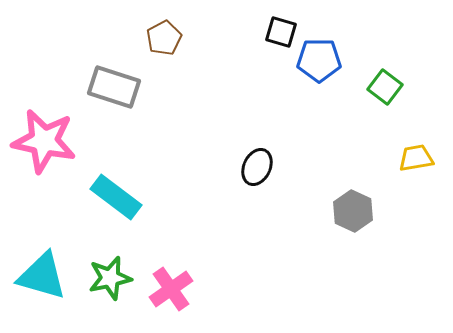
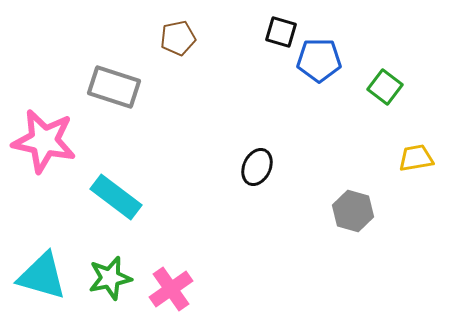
brown pentagon: moved 14 px right; rotated 16 degrees clockwise
gray hexagon: rotated 9 degrees counterclockwise
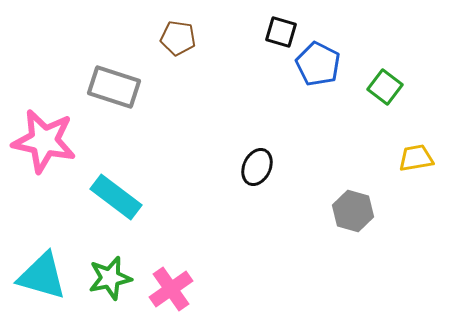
brown pentagon: rotated 20 degrees clockwise
blue pentagon: moved 1 px left, 4 px down; rotated 27 degrees clockwise
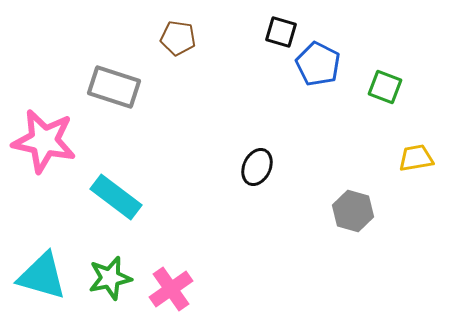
green square: rotated 16 degrees counterclockwise
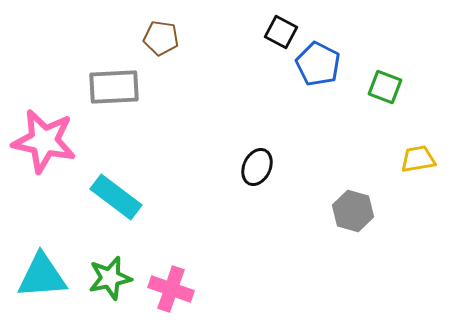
black square: rotated 12 degrees clockwise
brown pentagon: moved 17 px left
gray rectangle: rotated 21 degrees counterclockwise
yellow trapezoid: moved 2 px right, 1 px down
cyan triangle: rotated 20 degrees counterclockwise
pink cross: rotated 36 degrees counterclockwise
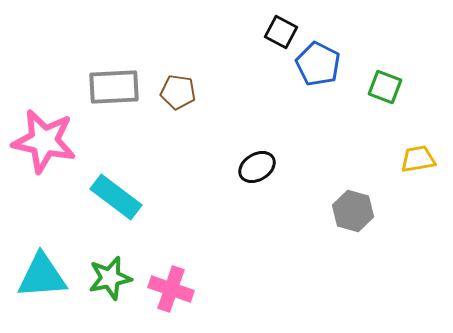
brown pentagon: moved 17 px right, 54 px down
black ellipse: rotated 33 degrees clockwise
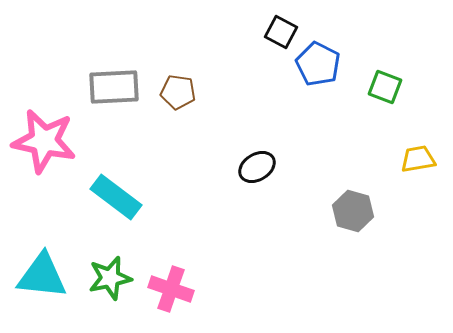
cyan triangle: rotated 10 degrees clockwise
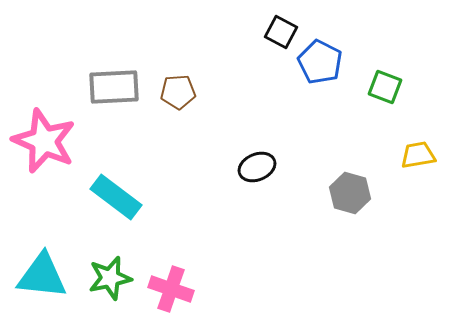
blue pentagon: moved 2 px right, 2 px up
brown pentagon: rotated 12 degrees counterclockwise
pink star: rotated 12 degrees clockwise
yellow trapezoid: moved 4 px up
black ellipse: rotated 9 degrees clockwise
gray hexagon: moved 3 px left, 18 px up
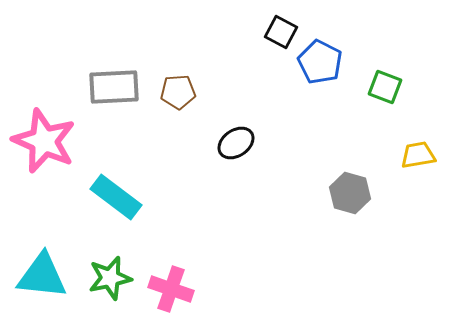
black ellipse: moved 21 px left, 24 px up; rotated 12 degrees counterclockwise
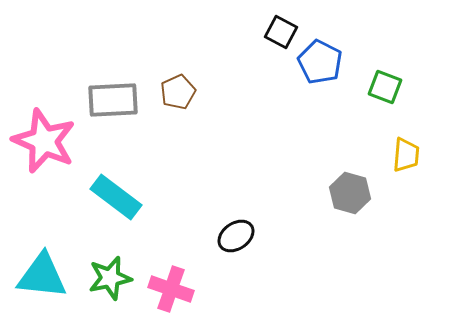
gray rectangle: moved 1 px left, 13 px down
brown pentagon: rotated 20 degrees counterclockwise
black ellipse: moved 93 px down
yellow trapezoid: moved 12 px left; rotated 105 degrees clockwise
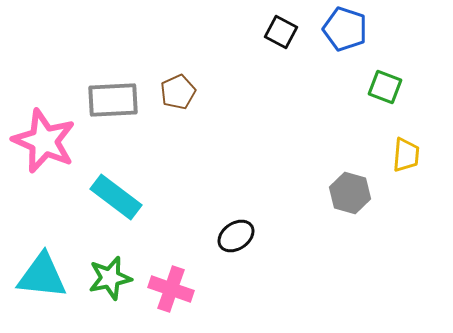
blue pentagon: moved 25 px right, 33 px up; rotated 9 degrees counterclockwise
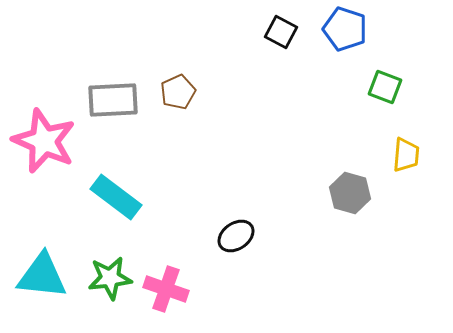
green star: rotated 6 degrees clockwise
pink cross: moved 5 px left
